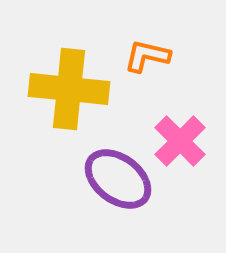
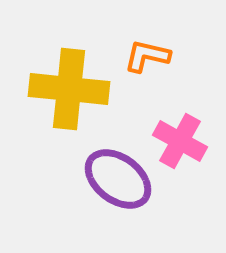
pink cross: rotated 16 degrees counterclockwise
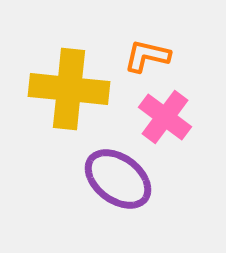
pink cross: moved 15 px left, 24 px up; rotated 8 degrees clockwise
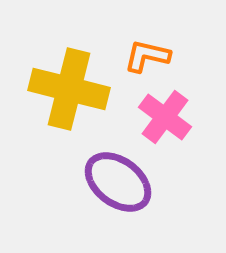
yellow cross: rotated 8 degrees clockwise
purple ellipse: moved 3 px down
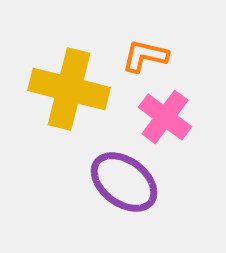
orange L-shape: moved 2 px left
purple ellipse: moved 6 px right
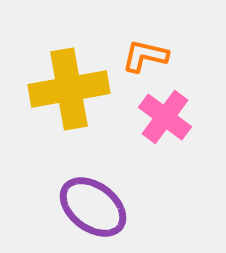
yellow cross: rotated 24 degrees counterclockwise
purple ellipse: moved 31 px left, 25 px down
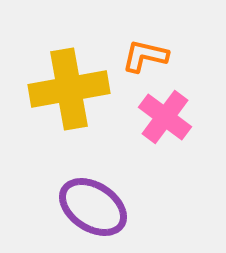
purple ellipse: rotated 4 degrees counterclockwise
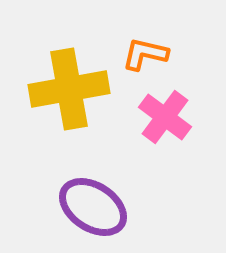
orange L-shape: moved 2 px up
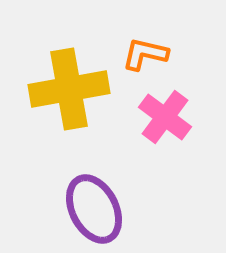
purple ellipse: moved 1 px right, 2 px down; rotated 30 degrees clockwise
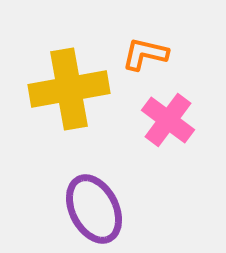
pink cross: moved 3 px right, 3 px down
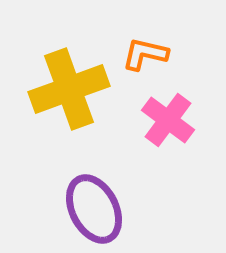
yellow cross: rotated 10 degrees counterclockwise
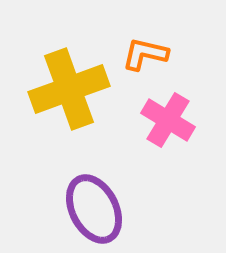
pink cross: rotated 6 degrees counterclockwise
